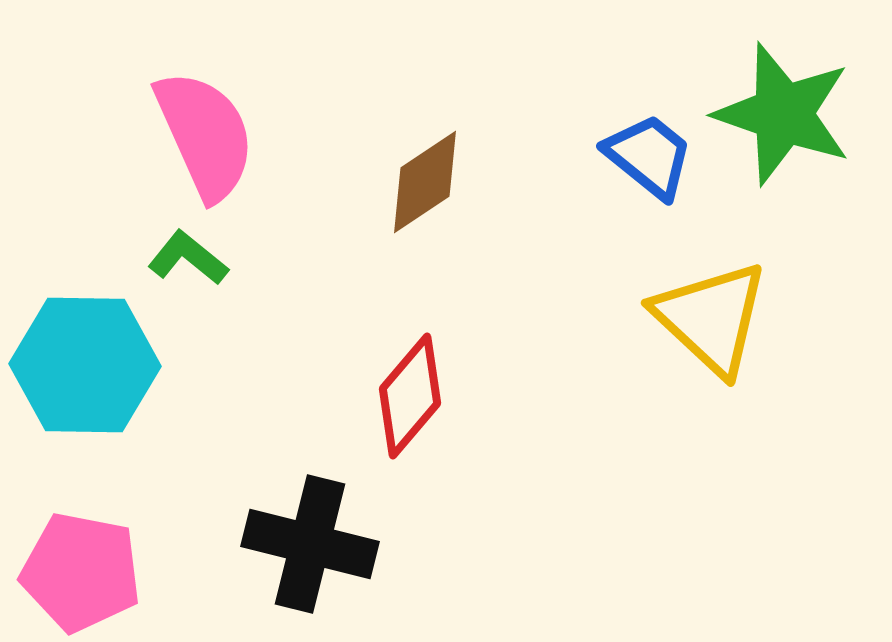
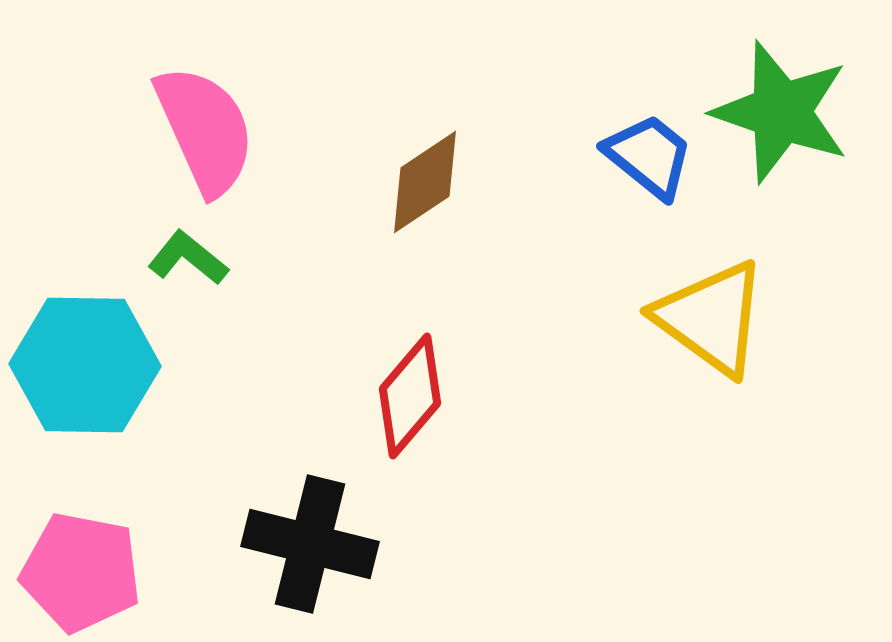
green star: moved 2 px left, 2 px up
pink semicircle: moved 5 px up
yellow triangle: rotated 7 degrees counterclockwise
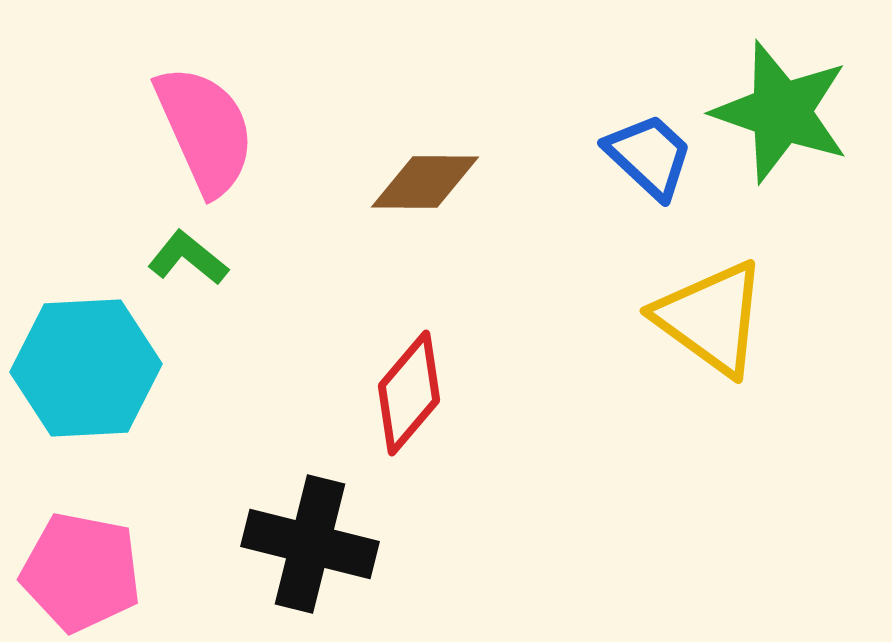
blue trapezoid: rotated 4 degrees clockwise
brown diamond: rotated 34 degrees clockwise
cyan hexagon: moved 1 px right, 3 px down; rotated 4 degrees counterclockwise
red diamond: moved 1 px left, 3 px up
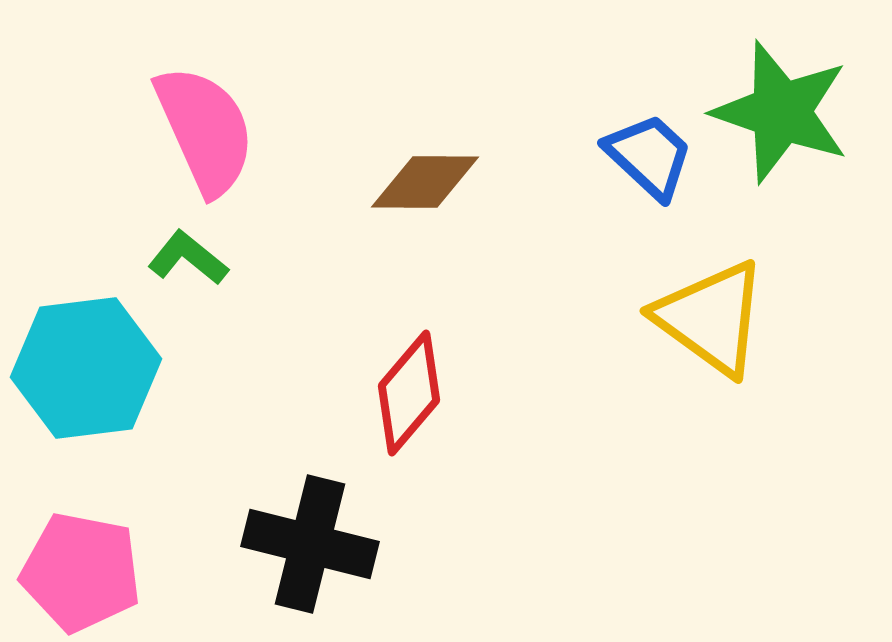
cyan hexagon: rotated 4 degrees counterclockwise
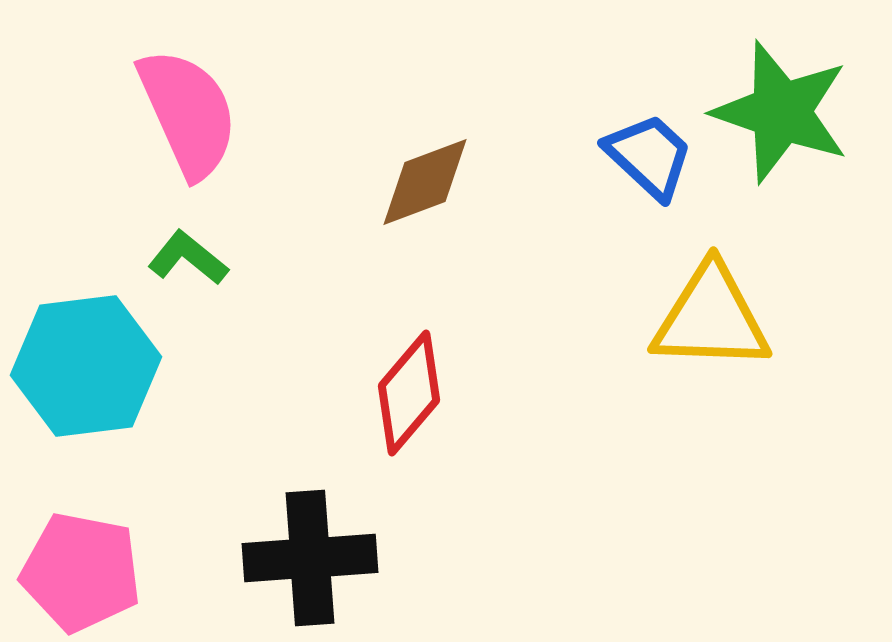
pink semicircle: moved 17 px left, 17 px up
brown diamond: rotated 21 degrees counterclockwise
yellow triangle: rotated 34 degrees counterclockwise
cyan hexagon: moved 2 px up
black cross: moved 14 px down; rotated 18 degrees counterclockwise
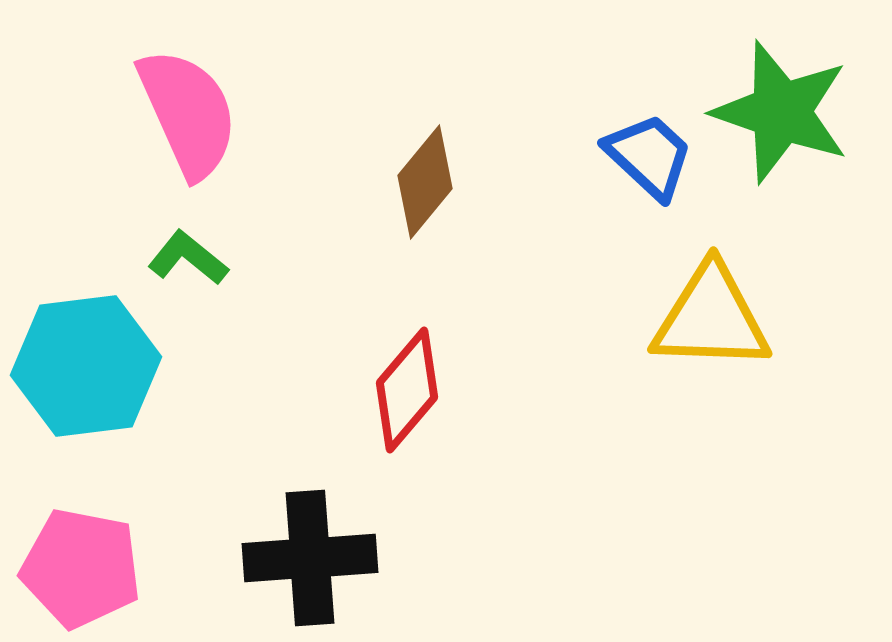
brown diamond: rotated 30 degrees counterclockwise
red diamond: moved 2 px left, 3 px up
pink pentagon: moved 4 px up
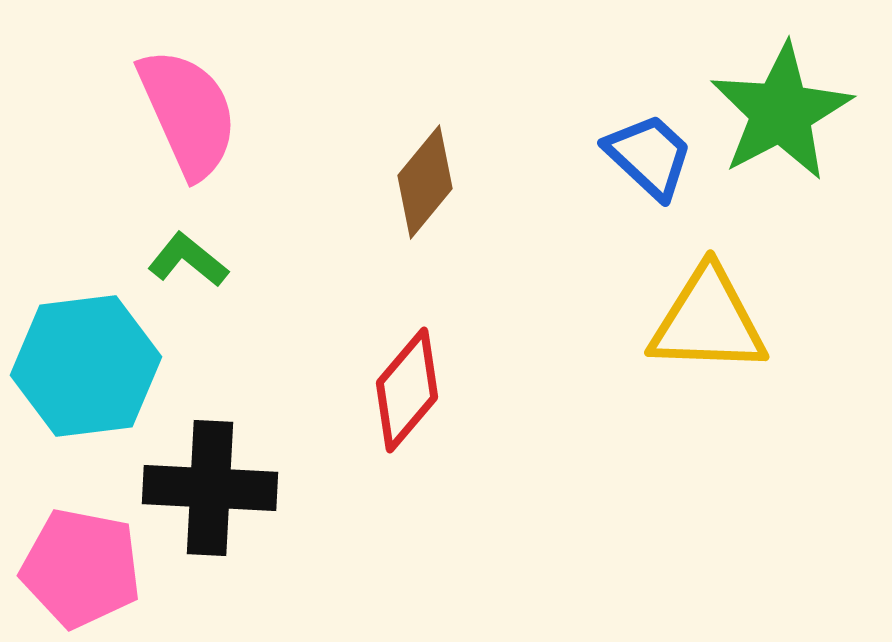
green star: rotated 25 degrees clockwise
green L-shape: moved 2 px down
yellow triangle: moved 3 px left, 3 px down
black cross: moved 100 px left, 70 px up; rotated 7 degrees clockwise
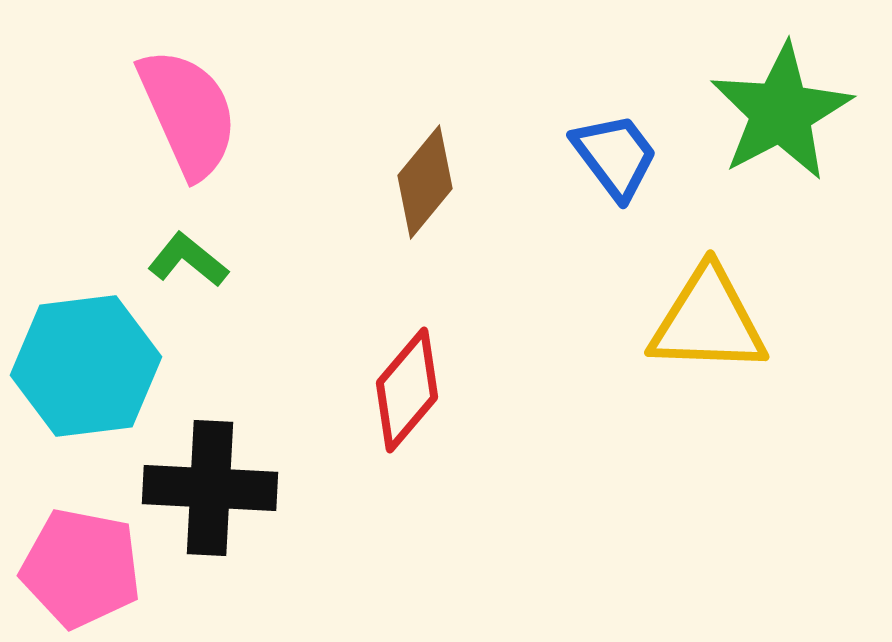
blue trapezoid: moved 34 px left; rotated 10 degrees clockwise
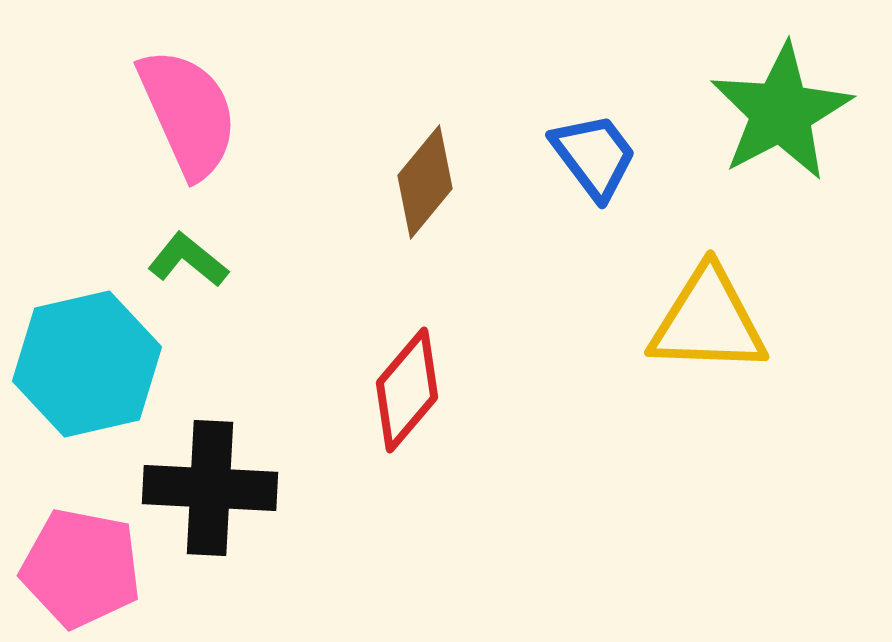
blue trapezoid: moved 21 px left
cyan hexagon: moved 1 px right, 2 px up; rotated 6 degrees counterclockwise
